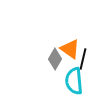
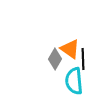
black line: rotated 15 degrees counterclockwise
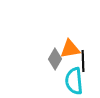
orange triangle: rotated 45 degrees counterclockwise
black line: moved 2 px down
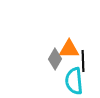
orange triangle: moved 1 px left; rotated 10 degrees clockwise
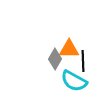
cyan semicircle: rotated 56 degrees counterclockwise
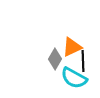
orange triangle: moved 3 px right, 2 px up; rotated 25 degrees counterclockwise
cyan semicircle: moved 3 px up
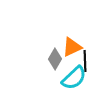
black line: moved 2 px right
cyan semicircle: rotated 72 degrees counterclockwise
